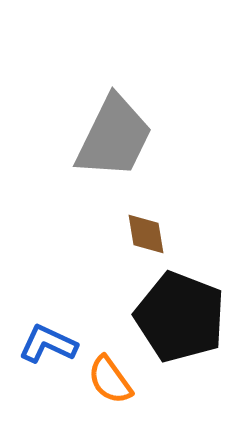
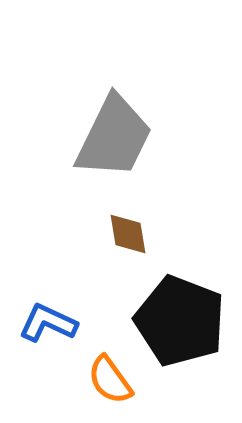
brown diamond: moved 18 px left
black pentagon: moved 4 px down
blue L-shape: moved 21 px up
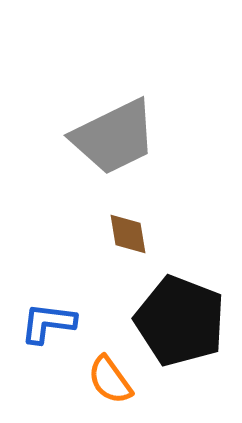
gray trapezoid: rotated 38 degrees clockwise
blue L-shape: rotated 18 degrees counterclockwise
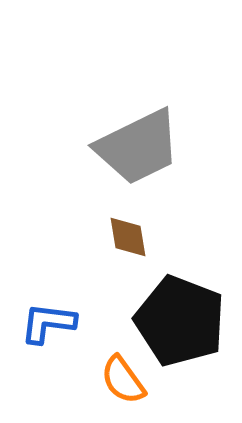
gray trapezoid: moved 24 px right, 10 px down
brown diamond: moved 3 px down
orange semicircle: moved 13 px right
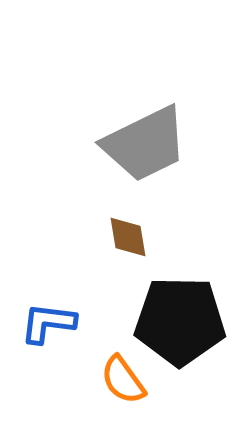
gray trapezoid: moved 7 px right, 3 px up
black pentagon: rotated 20 degrees counterclockwise
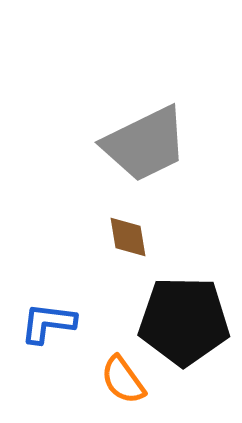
black pentagon: moved 4 px right
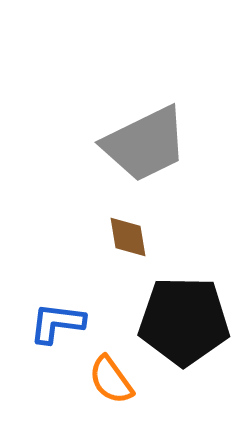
blue L-shape: moved 9 px right
orange semicircle: moved 12 px left
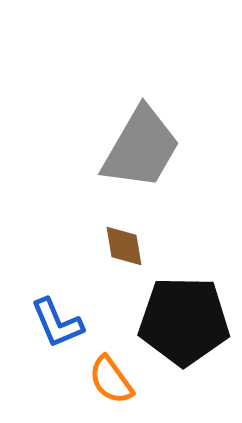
gray trapezoid: moved 4 px left, 4 px down; rotated 34 degrees counterclockwise
brown diamond: moved 4 px left, 9 px down
blue L-shape: rotated 120 degrees counterclockwise
